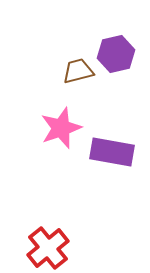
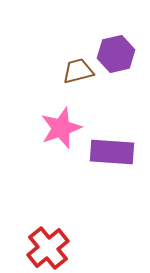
purple rectangle: rotated 6 degrees counterclockwise
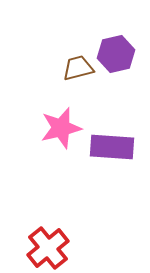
brown trapezoid: moved 3 px up
pink star: rotated 6 degrees clockwise
purple rectangle: moved 5 px up
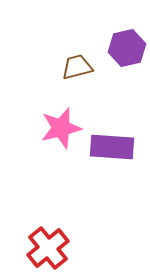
purple hexagon: moved 11 px right, 6 px up
brown trapezoid: moved 1 px left, 1 px up
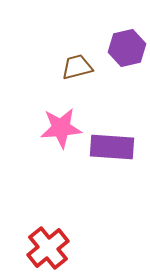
pink star: rotated 9 degrees clockwise
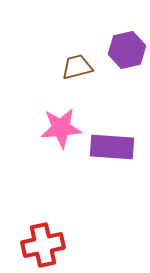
purple hexagon: moved 2 px down
red cross: moved 5 px left, 3 px up; rotated 27 degrees clockwise
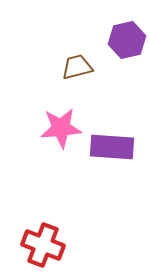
purple hexagon: moved 10 px up
red cross: rotated 33 degrees clockwise
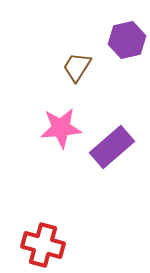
brown trapezoid: rotated 44 degrees counterclockwise
purple rectangle: rotated 45 degrees counterclockwise
red cross: rotated 6 degrees counterclockwise
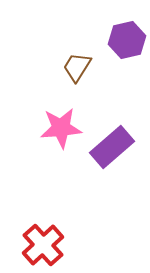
red cross: rotated 33 degrees clockwise
